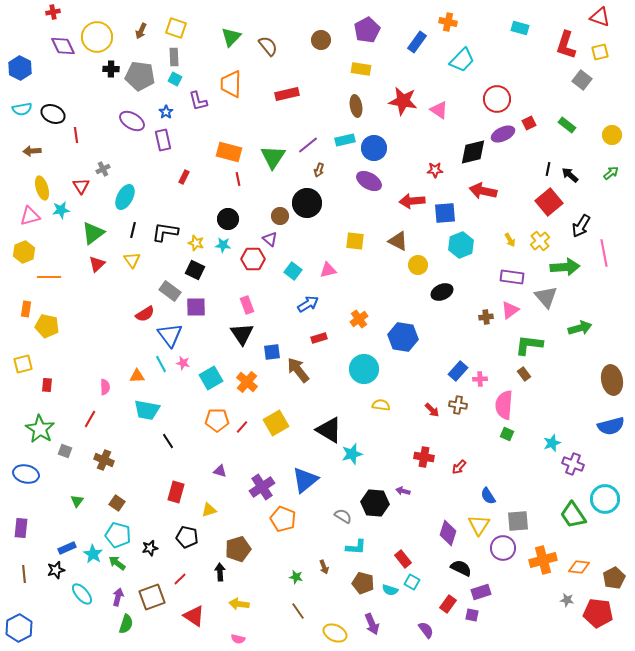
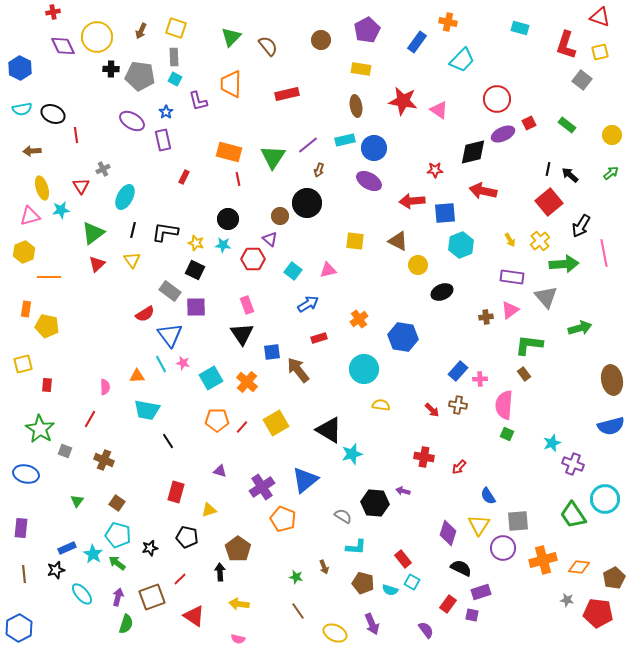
green arrow at (565, 267): moved 1 px left, 3 px up
brown pentagon at (238, 549): rotated 20 degrees counterclockwise
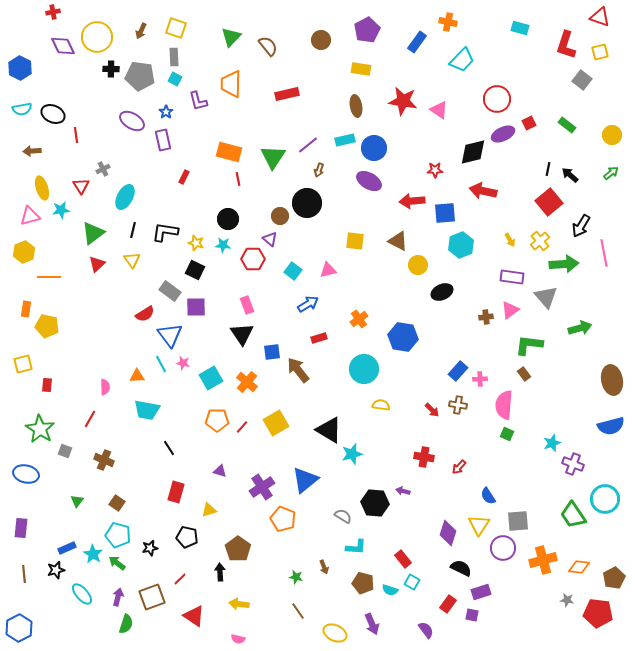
black line at (168, 441): moved 1 px right, 7 px down
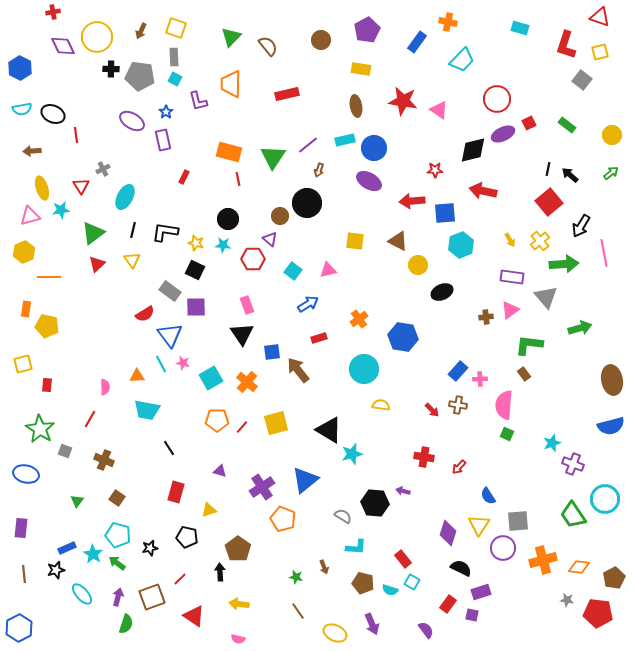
black diamond at (473, 152): moved 2 px up
yellow square at (276, 423): rotated 15 degrees clockwise
brown square at (117, 503): moved 5 px up
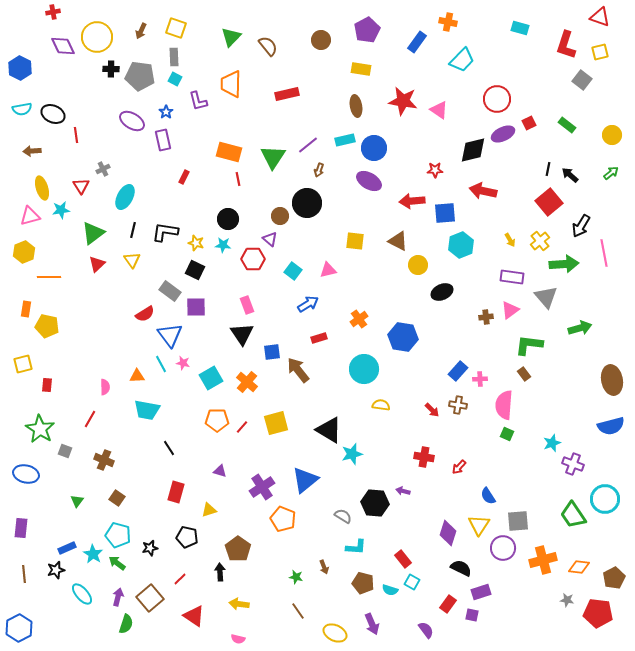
brown square at (152, 597): moved 2 px left, 1 px down; rotated 20 degrees counterclockwise
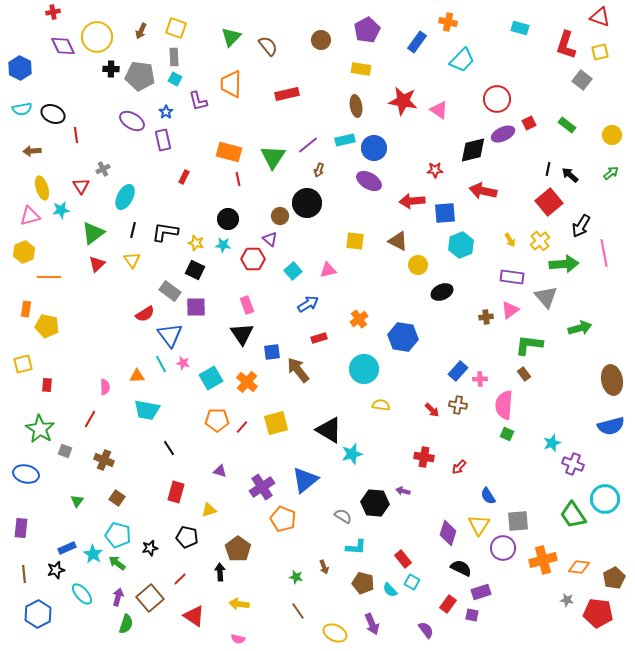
cyan square at (293, 271): rotated 12 degrees clockwise
cyan semicircle at (390, 590): rotated 28 degrees clockwise
blue hexagon at (19, 628): moved 19 px right, 14 px up
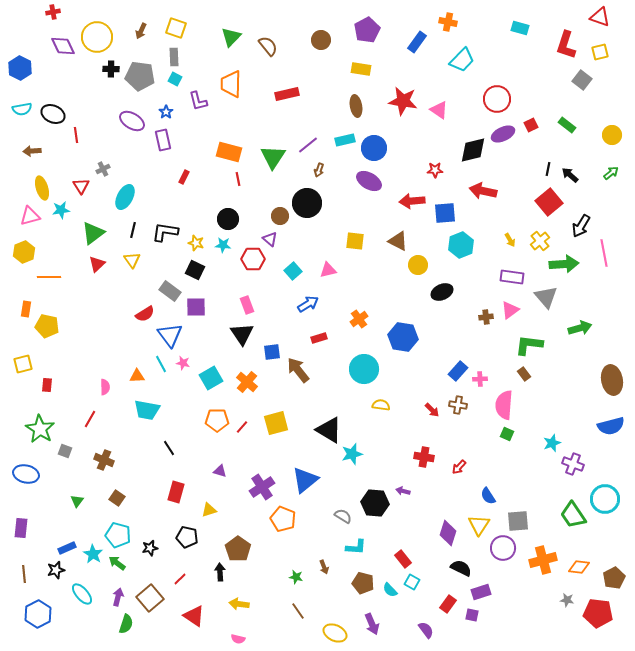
red square at (529, 123): moved 2 px right, 2 px down
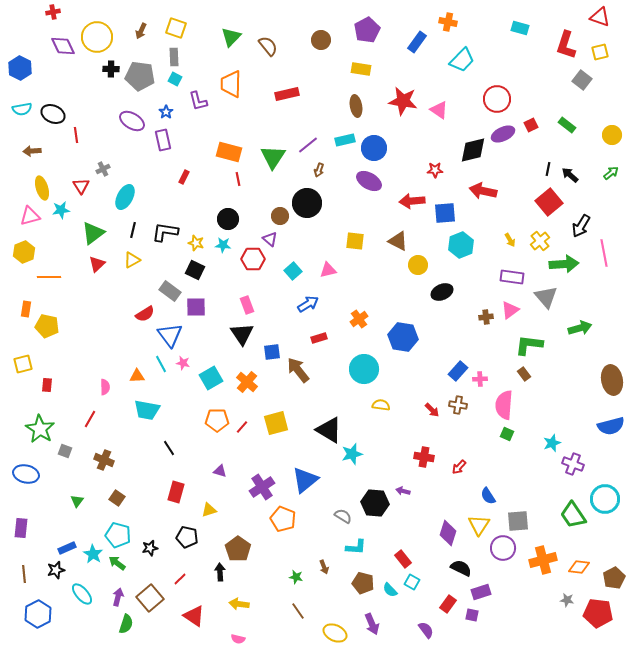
yellow triangle at (132, 260): rotated 36 degrees clockwise
